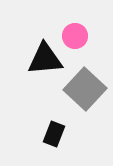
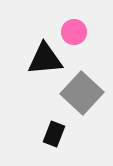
pink circle: moved 1 px left, 4 px up
gray square: moved 3 px left, 4 px down
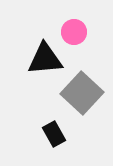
black rectangle: rotated 50 degrees counterclockwise
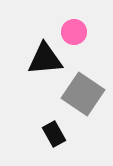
gray square: moved 1 px right, 1 px down; rotated 9 degrees counterclockwise
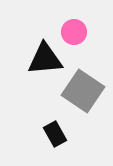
gray square: moved 3 px up
black rectangle: moved 1 px right
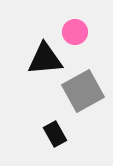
pink circle: moved 1 px right
gray square: rotated 27 degrees clockwise
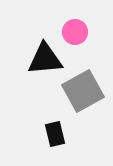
black rectangle: rotated 15 degrees clockwise
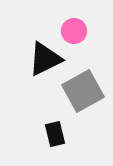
pink circle: moved 1 px left, 1 px up
black triangle: rotated 21 degrees counterclockwise
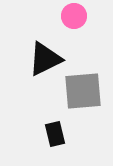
pink circle: moved 15 px up
gray square: rotated 24 degrees clockwise
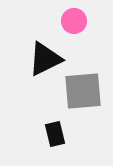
pink circle: moved 5 px down
